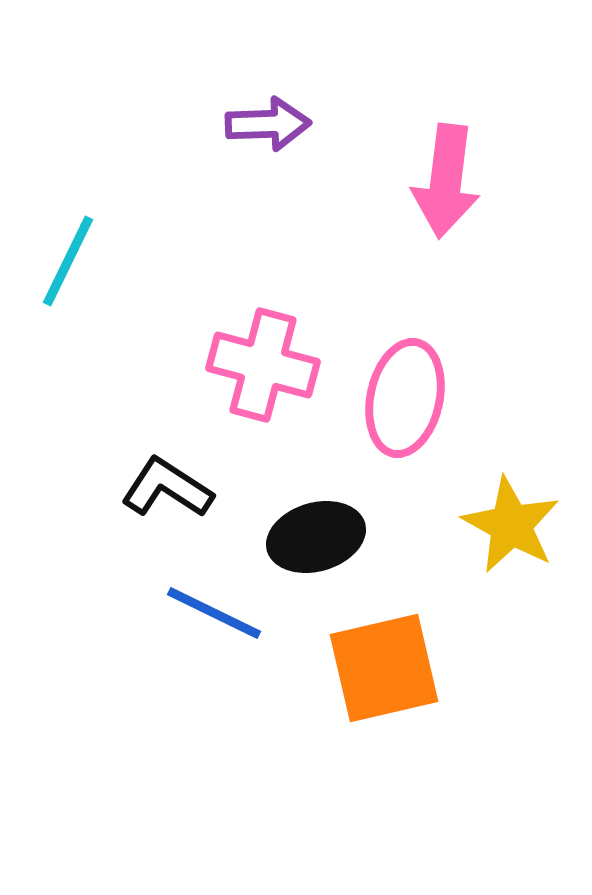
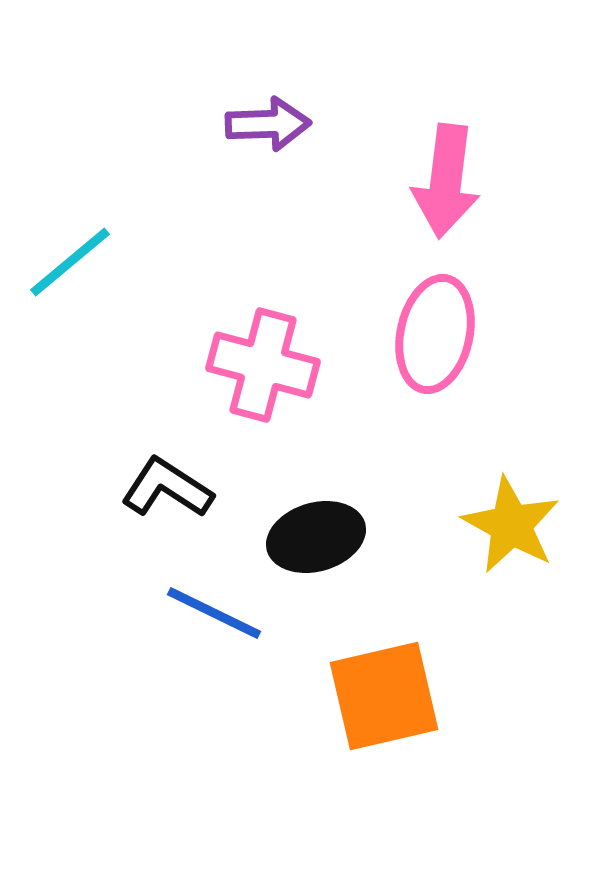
cyan line: moved 2 px right, 1 px down; rotated 24 degrees clockwise
pink ellipse: moved 30 px right, 64 px up
orange square: moved 28 px down
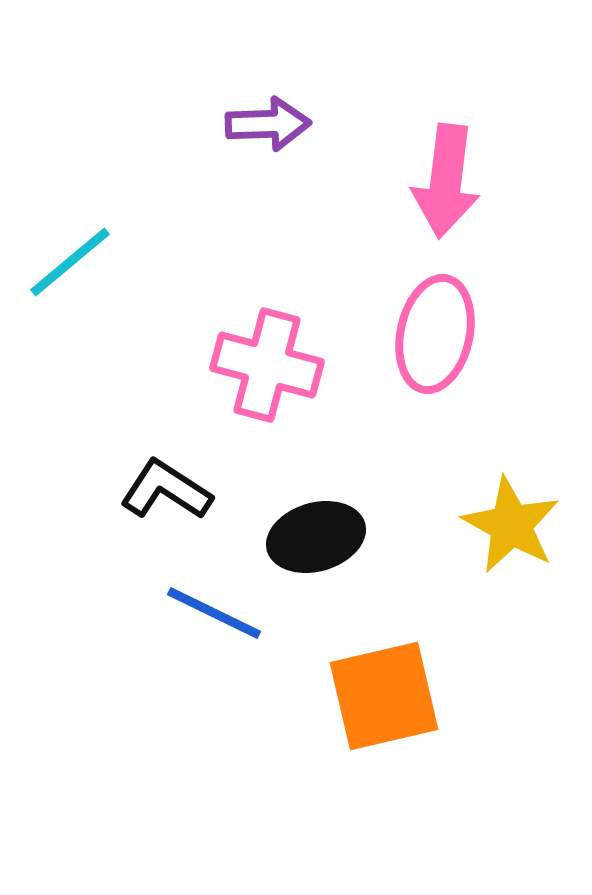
pink cross: moved 4 px right
black L-shape: moved 1 px left, 2 px down
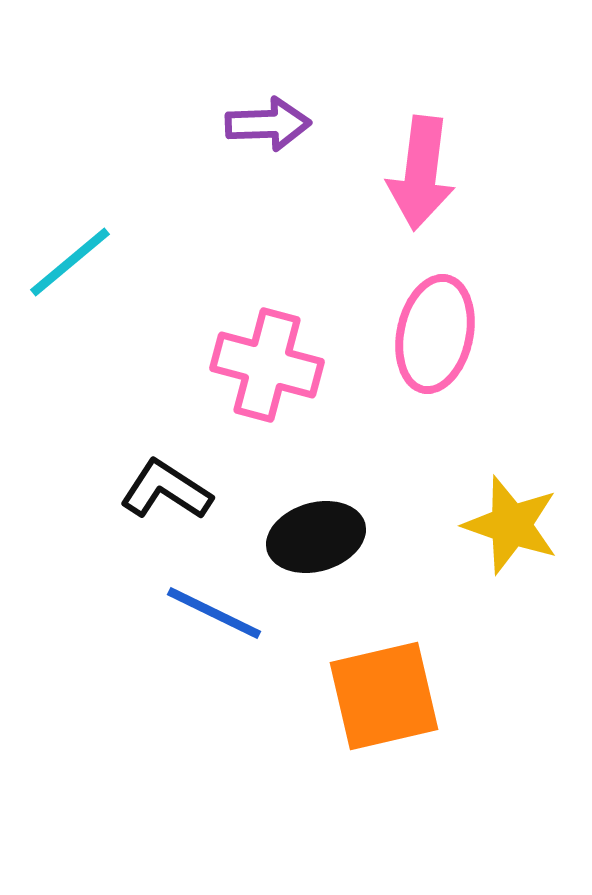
pink arrow: moved 25 px left, 8 px up
yellow star: rotated 10 degrees counterclockwise
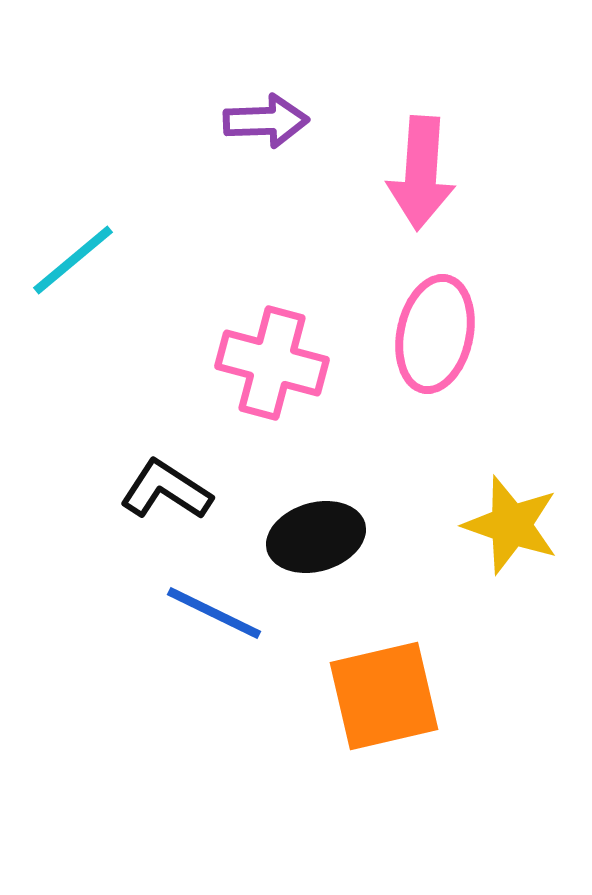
purple arrow: moved 2 px left, 3 px up
pink arrow: rotated 3 degrees counterclockwise
cyan line: moved 3 px right, 2 px up
pink cross: moved 5 px right, 2 px up
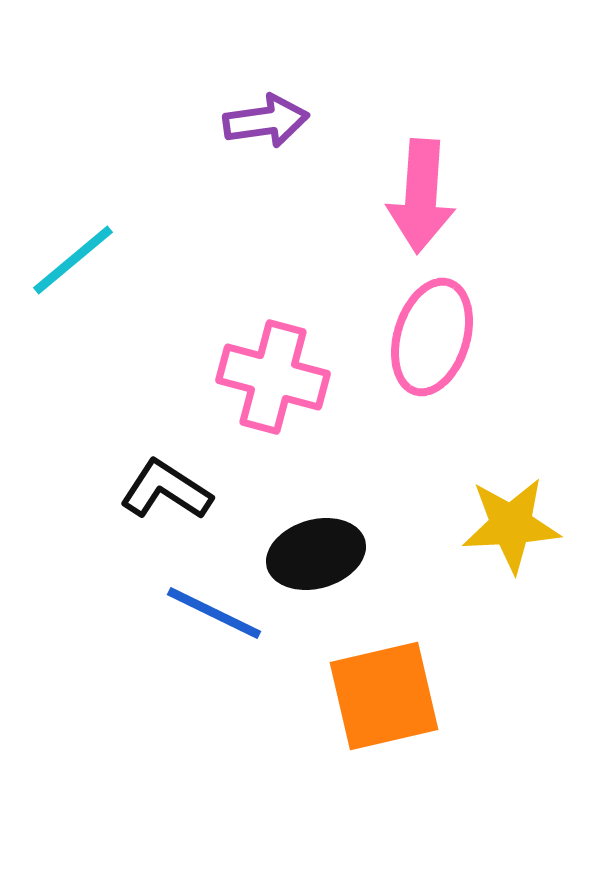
purple arrow: rotated 6 degrees counterclockwise
pink arrow: moved 23 px down
pink ellipse: moved 3 px left, 3 px down; rotated 5 degrees clockwise
pink cross: moved 1 px right, 14 px down
yellow star: rotated 22 degrees counterclockwise
black ellipse: moved 17 px down
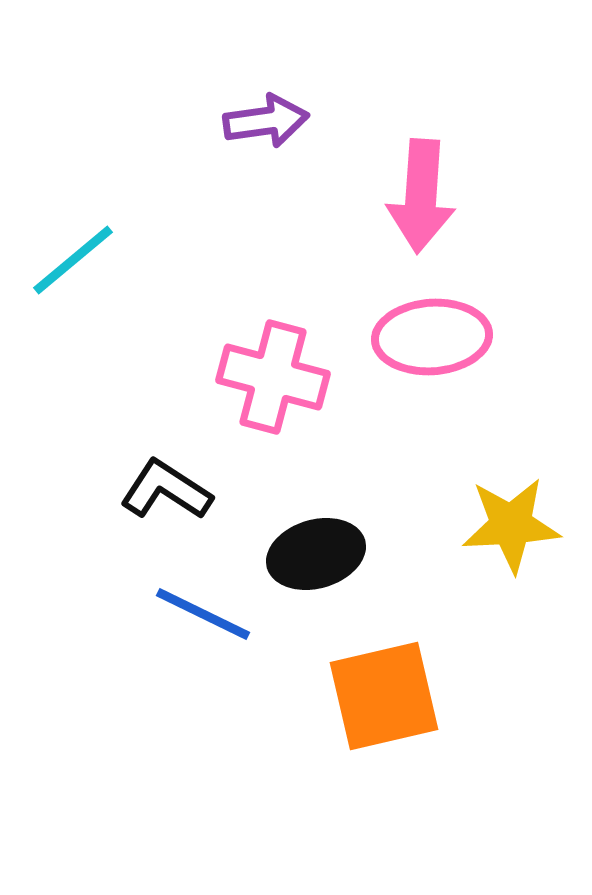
pink ellipse: rotated 69 degrees clockwise
blue line: moved 11 px left, 1 px down
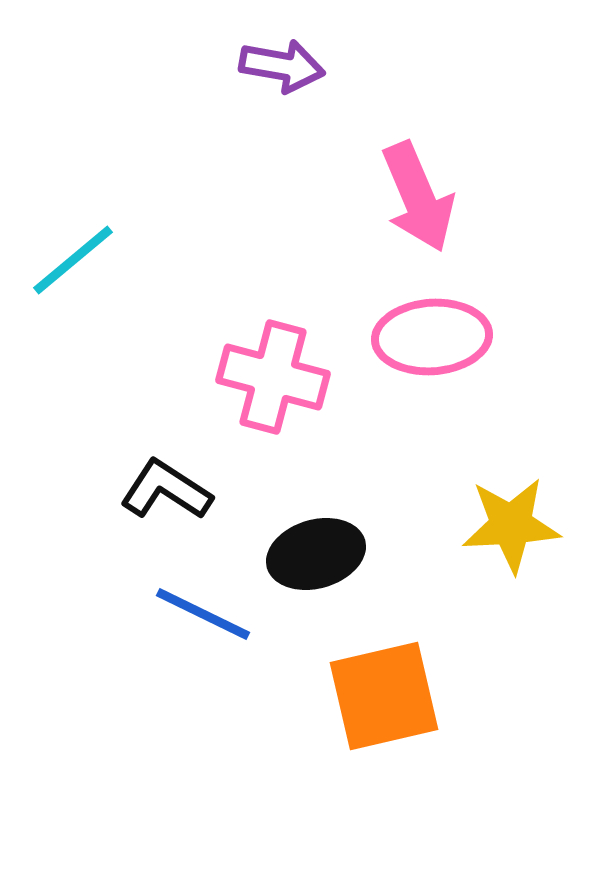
purple arrow: moved 16 px right, 55 px up; rotated 18 degrees clockwise
pink arrow: moved 3 px left, 1 px down; rotated 27 degrees counterclockwise
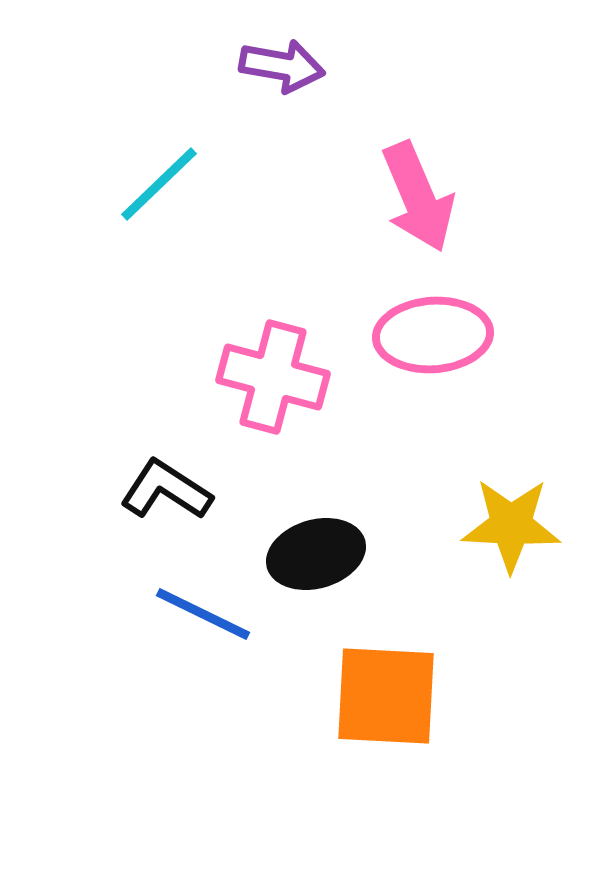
cyan line: moved 86 px right, 76 px up; rotated 4 degrees counterclockwise
pink ellipse: moved 1 px right, 2 px up
yellow star: rotated 6 degrees clockwise
orange square: moved 2 px right; rotated 16 degrees clockwise
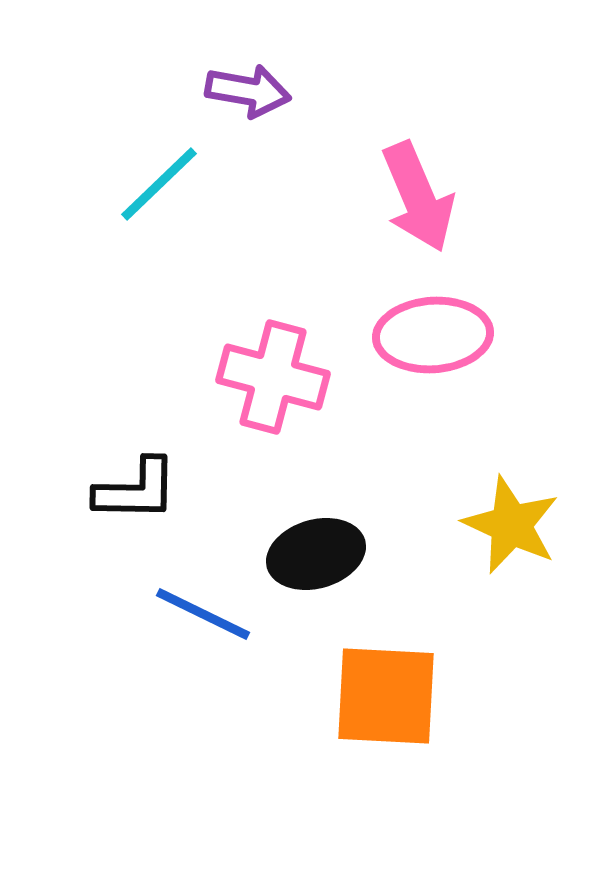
purple arrow: moved 34 px left, 25 px down
black L-shape: moved 30 px left; rotated 148 degrees clockwise
yellow star: rotated 22 degrees clockwise
